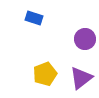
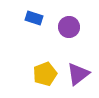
purple circle: moved 16 px left, 12 px up
purple triangle: moved 3 px left, 4 px up
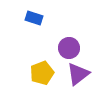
purple circle: moved 21 px down
yellow pentagon: moved 3 px left, 1 px up
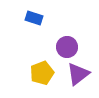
purple circle: moved 2 px left, 1 px up
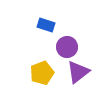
blue rectangle: moved 12 px right, 7 px down
purple triangle: moved 2 px up
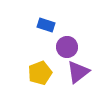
yellow pentagon: moved 2 px left
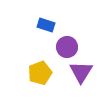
purple triangle: moved 3 px right; rotated 20 degrees counterclockwise
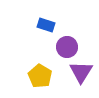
yellow pentagon: moved 3 px down; rotated 20 degrees counterclockwise
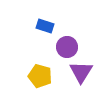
blue rectangle: moved 1 px left, 1 px down
yellow pentagon: rotated 15 degrees counterclockwise
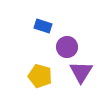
blue rectangle: moved 2 px left
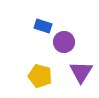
purple circle: moved 3 px left, 5 px up
